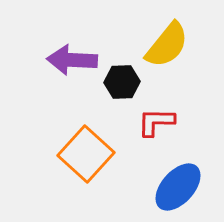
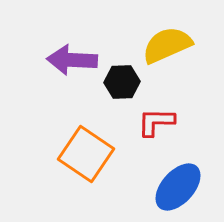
yellow semicircle: rotated 153 degrees counterclockwise
orange square: rotated 8 degrees counterclockwise
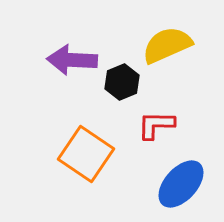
black hexagon: rotated 20 degrees counterclockwise
red L-shape: moved 3 px down
blue ellipse: moved 3 px right, 3 px up
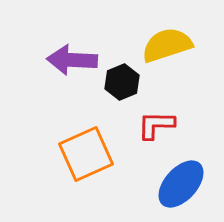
yellow semicircle: rotated 6 degrees clockwise
orange square: rotated 32 degrees clockwise
